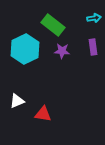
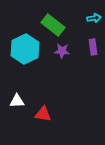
white triangle: rotated 21 degrees clockwise
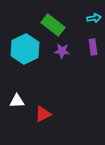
red triangle: rotated 36 degrees counterclockwise
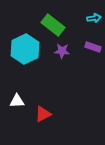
purple rectangle: rotated 63 degrees counterclockwise
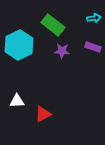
cyan hexagon: moved 6 px left, 4 px up
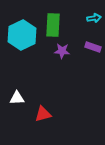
green rectangle: rotated 55 degrees clockwise
cyan hexagon: moved 3 px right, 10 px up
white triangle: moved 3 px up
red triangle: rotated 12 degrees clockwise
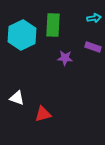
purple star: moved 3 px right, 7 px down
white triangle: rotated 21 degrees clockwise
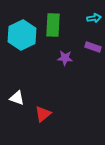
red triangle: rotated 24 degrees counterclockwise
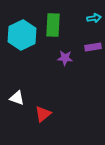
purple rectangle: rotated 28 degrees counterclockwise
